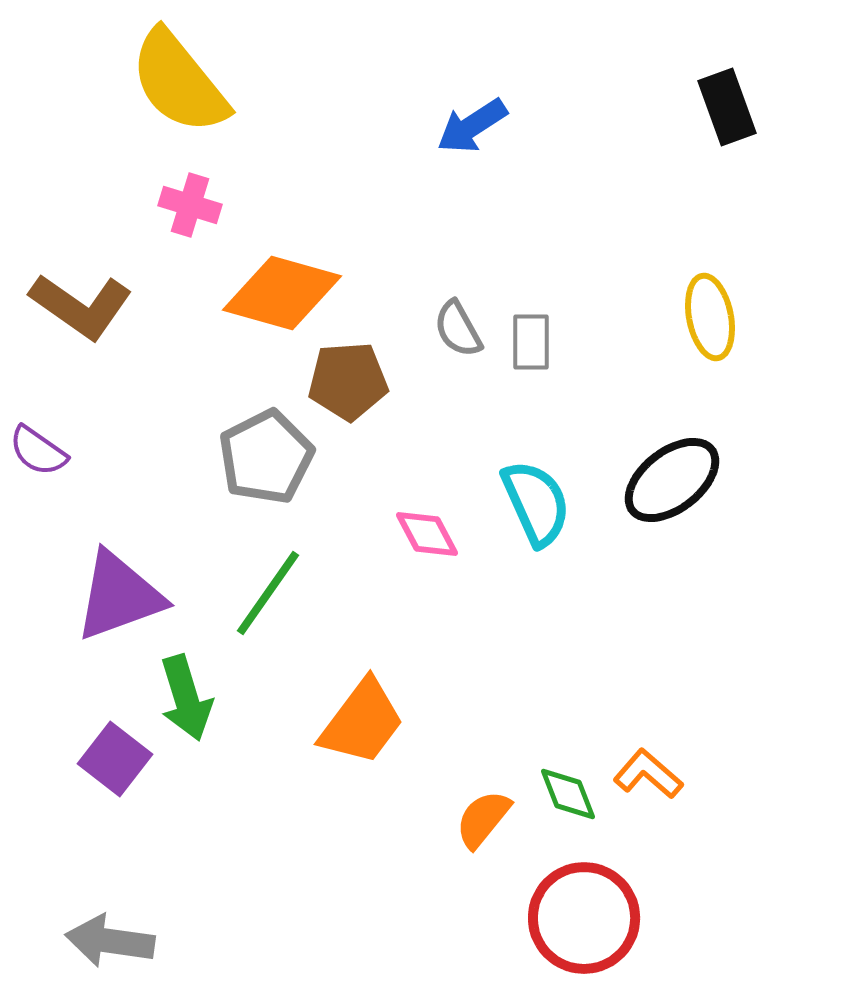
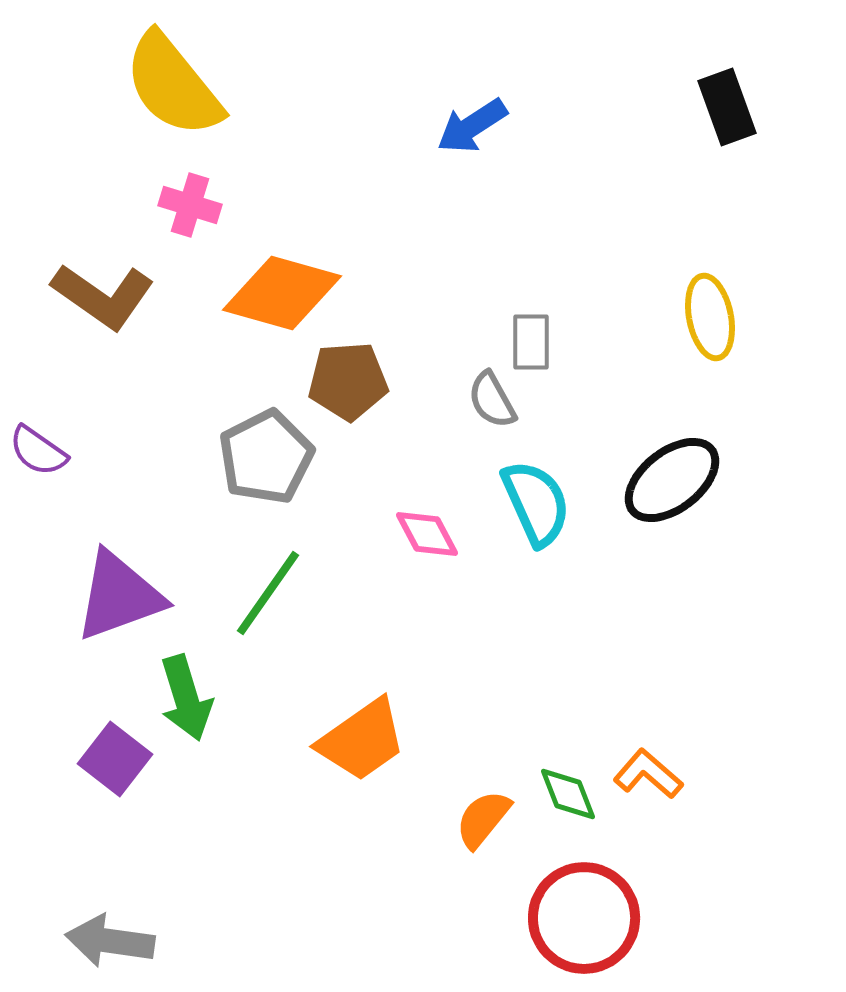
yellow semicircle: moved 6 px left, 3 px down
brown L-shape: moved 22 px right, 10 px up
gray semicircle: moved 34 px right, 71 px down
orange trapezoid: moved 18 px down; rotated 18 degrees clockwise
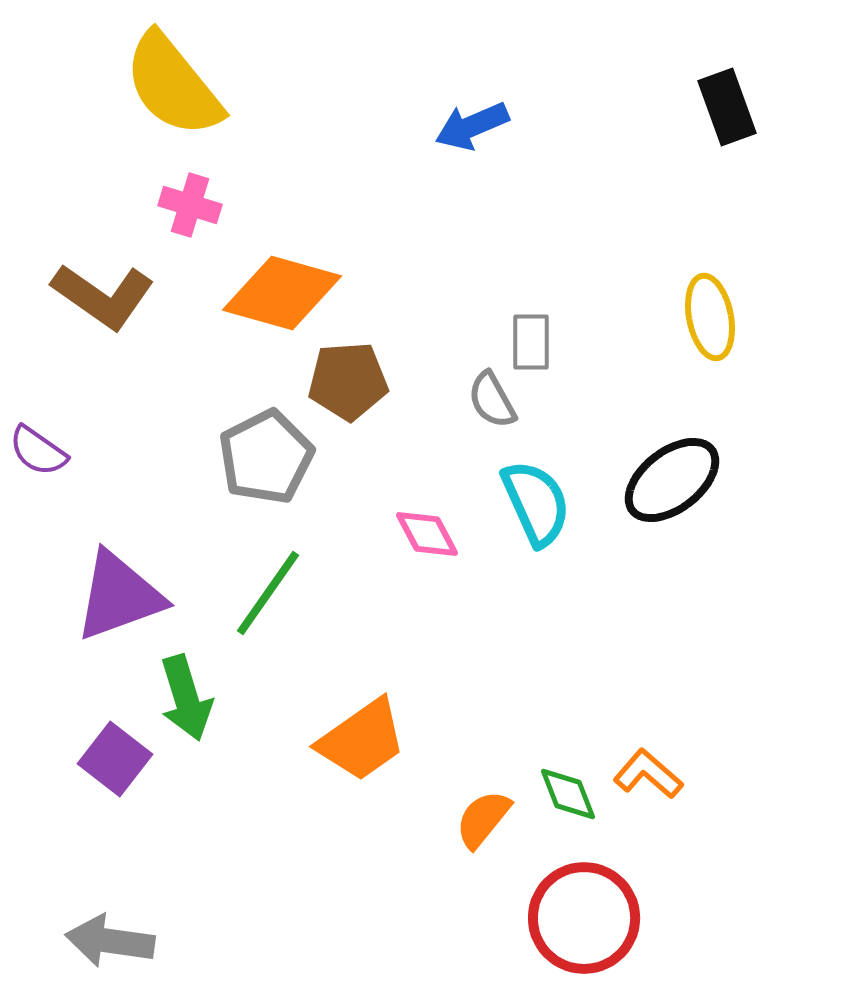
blue arrow: rotated 10 degrees clockwise
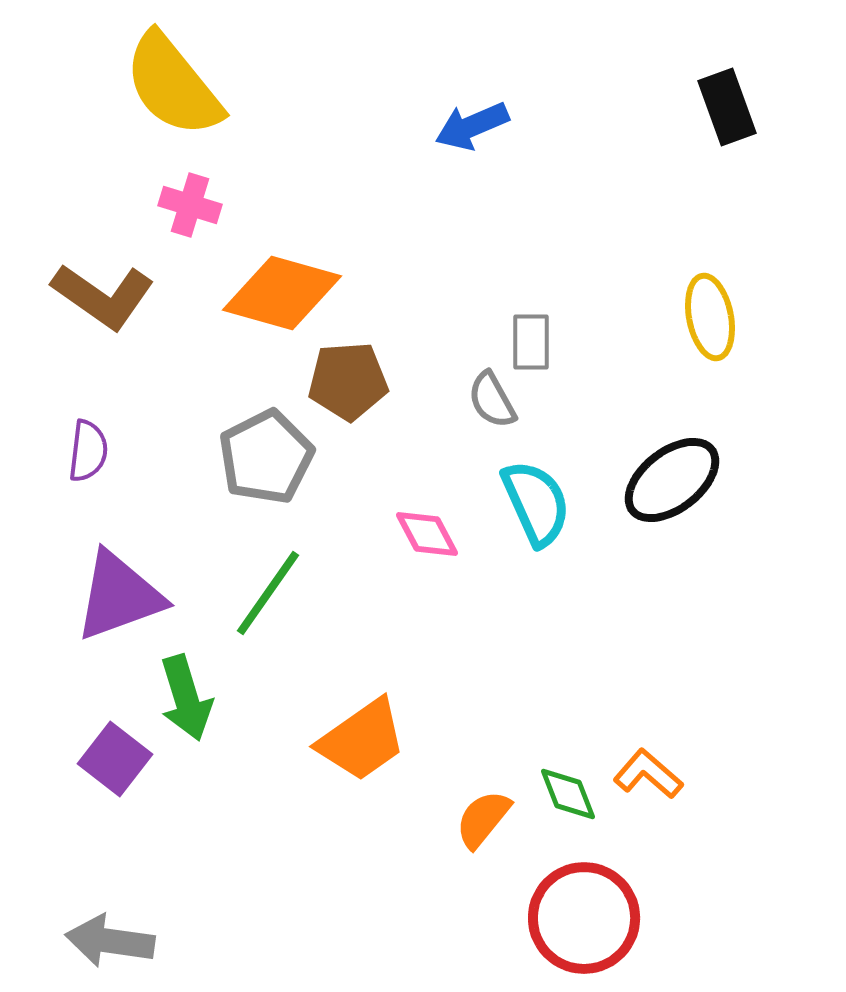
purple semicircle: moved 50 px right; rotated 118 degrees counterclockwise
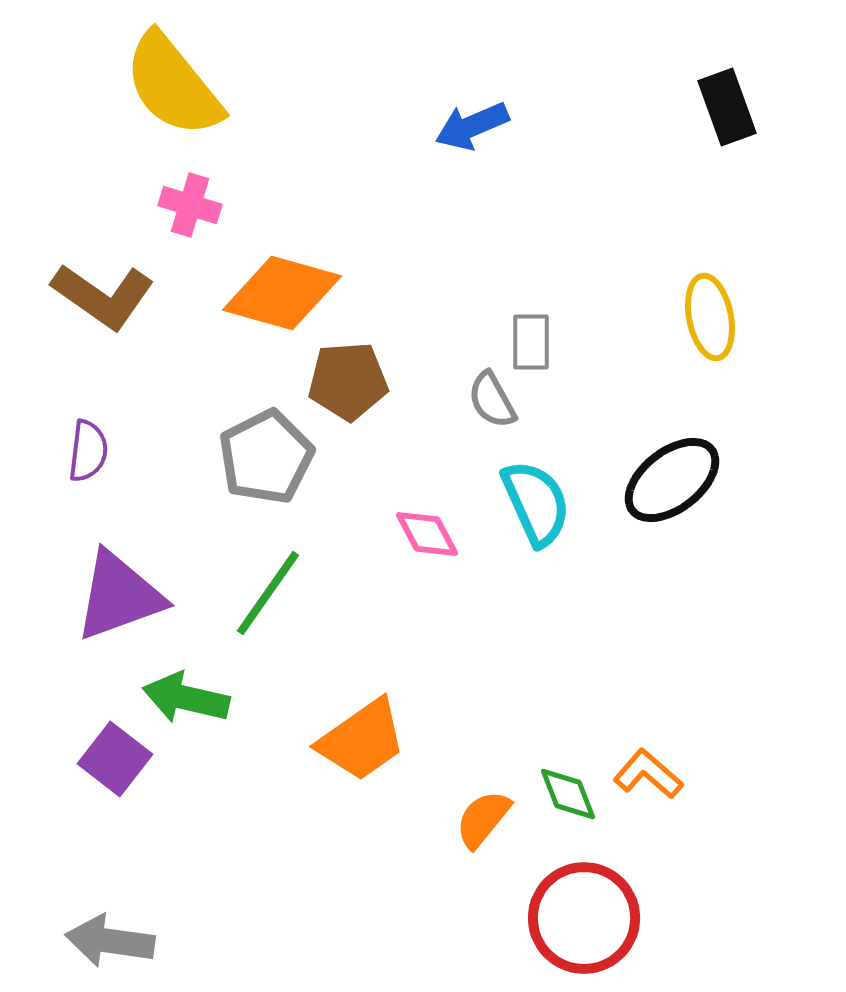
green arrow: rotated 120 degrees clockwise
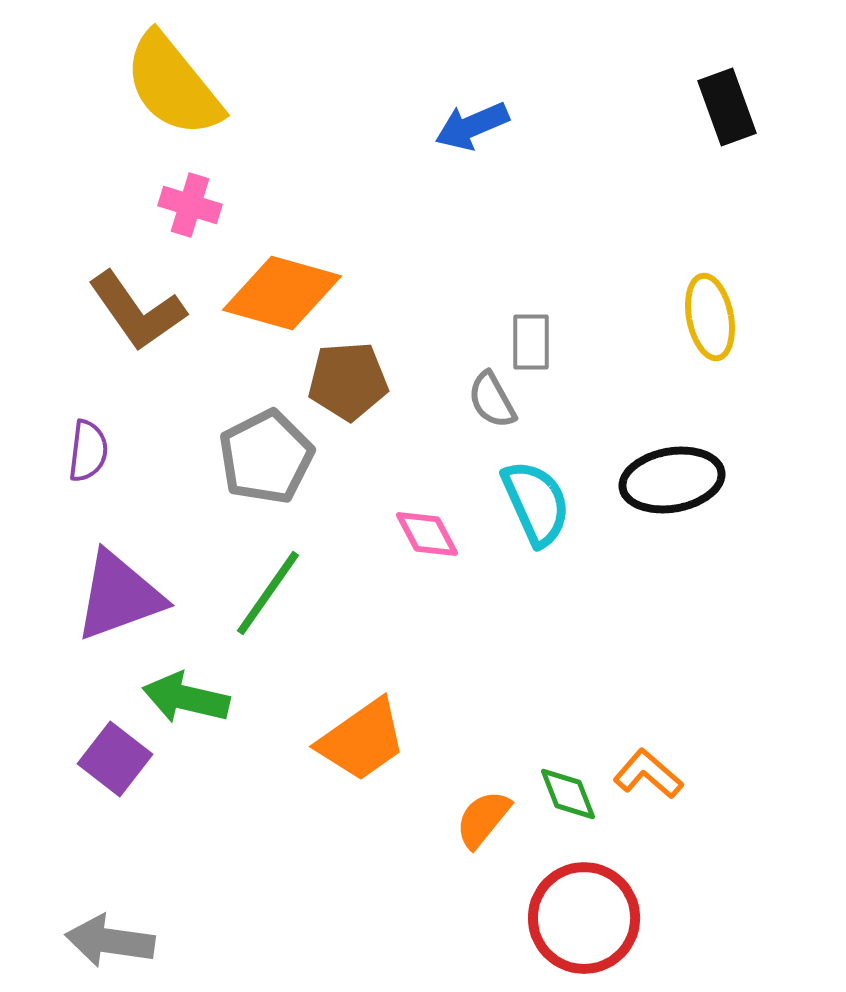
brown L-shape: moved 34 px right, 15 px down; rotated 20 degrees clockwise
black ellipse: rotated 28 degrees clockwise
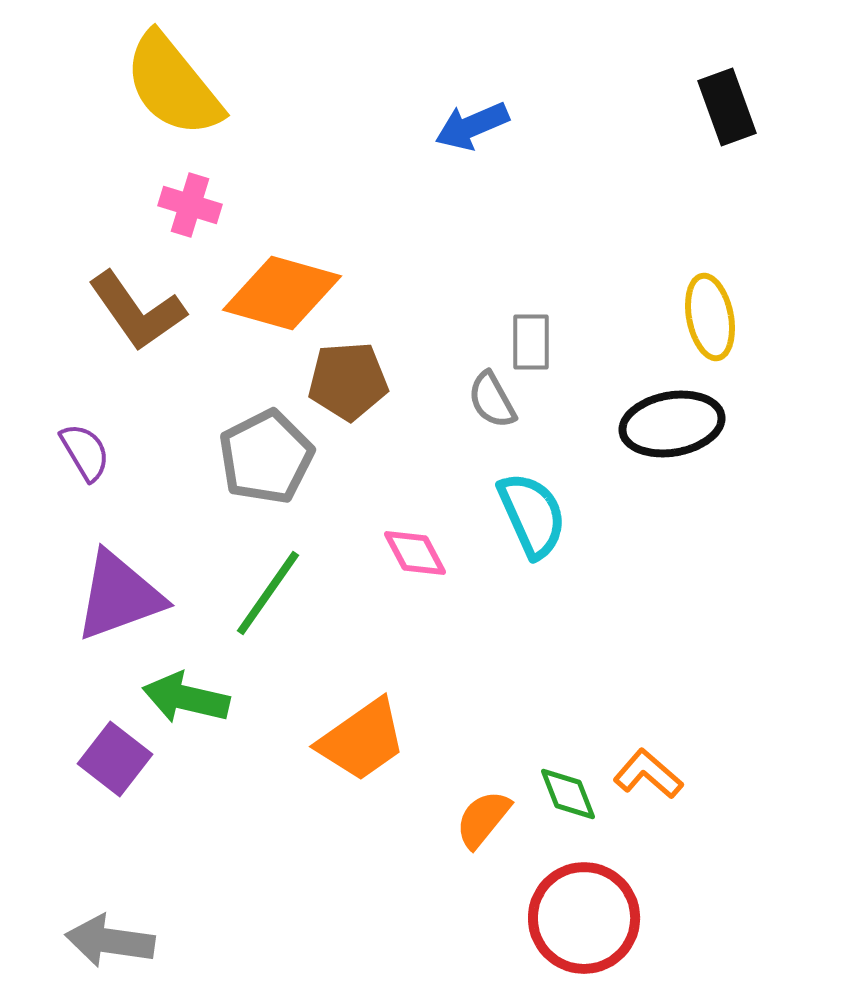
purple semicircle: moved 3 px left, 1 px down; rotated 38 degrees counterclockwise
black ellipse: moved 56 px up
cyan semicircle: moved 4 px left, 12 px down
pink diamond: moved 12 px left, 19 px down
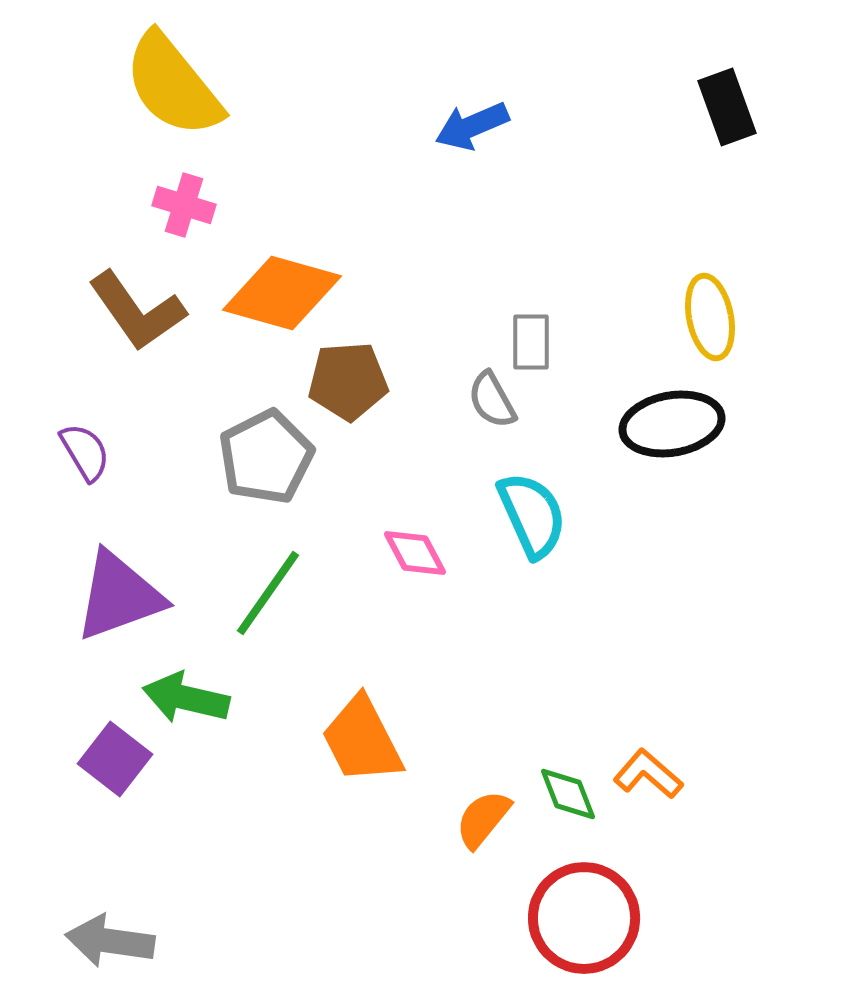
pink cross: moved 6 px left
orange trapezoid: rotated 98 degrees clockwise
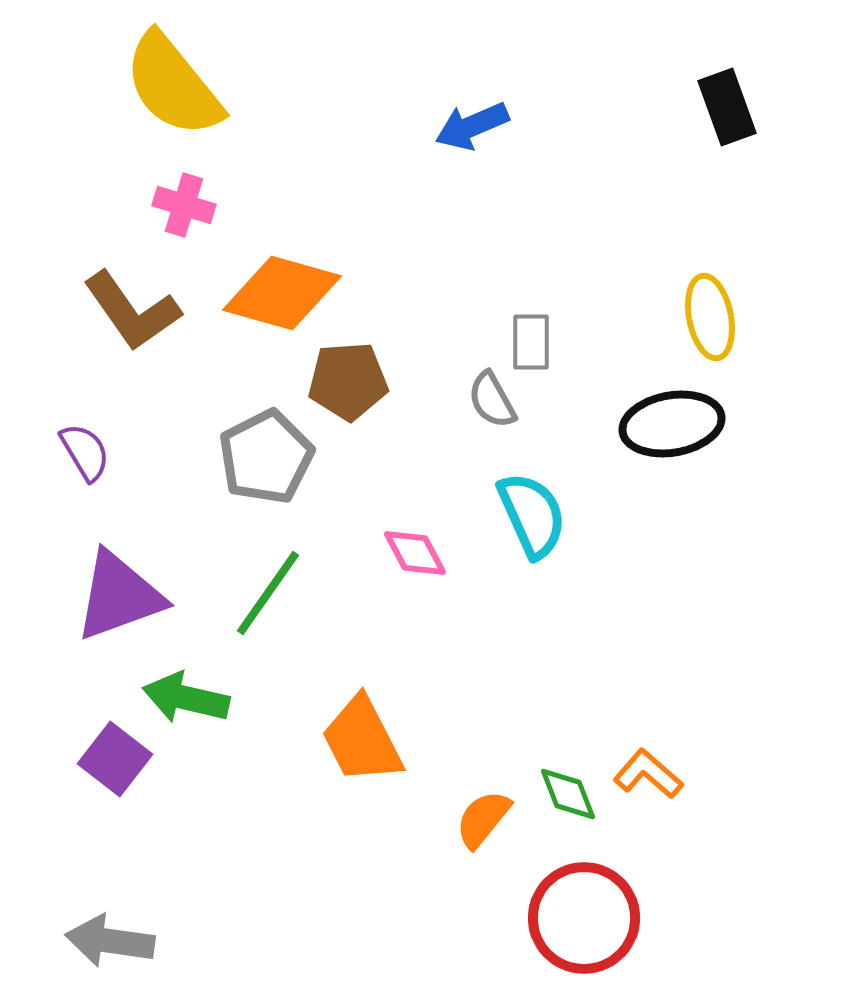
brown L-shape: moved 5 px left
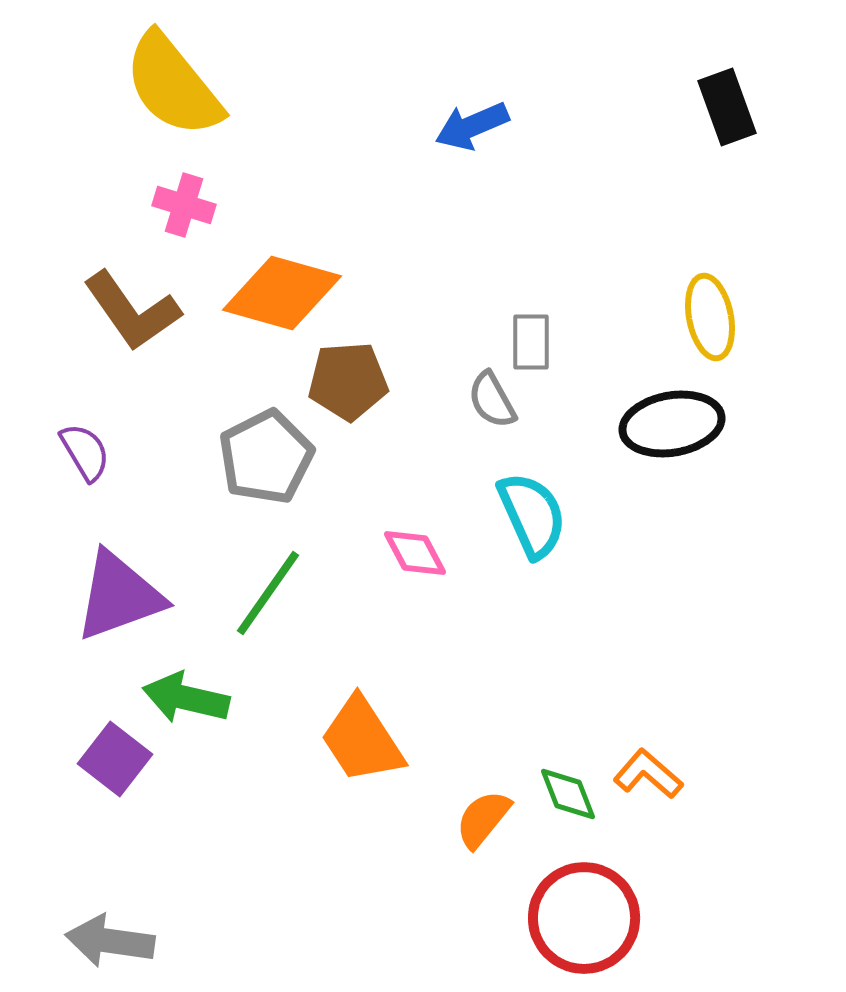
orange trapezoid: rotated 6 degrees counterclockwise
